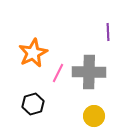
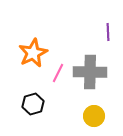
gray cross: moved 1 px right
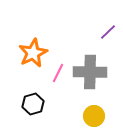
purple line: rotated 48 degrees clockwise
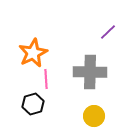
pink line: moved 12 px left, 6 px down; rotated 30 degrees counterclockwise
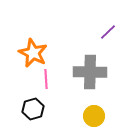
orange star: rotated 20 degrees counterclockwise
black hexagon: moved 5 px down
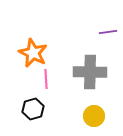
purple line: rotated 36 degrees clockwise
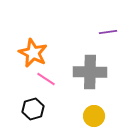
pink line: rotated 54 degrees counterclockwise
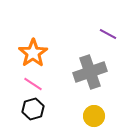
purple line: moved 2 px down; rotated 36 degrees clockwise
orange star: rotated 12 degrees clockwise
gray cross: rotated 20 degrees counterclockwise
pink line: moved 13 px left, 5 px down
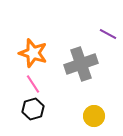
orange star: rotated 20 degrees counterclockwise
gray cross: moved 9 px left, 8 px up
pink line: rotated 24 degrees clockwise
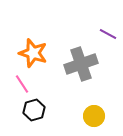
pink line: moved 11 px left
black hexagon: moved 1 px right, 1 px down
